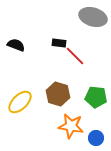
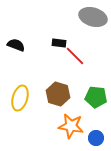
yellow ellipse: moved 4 px up; rotated 30 degrees counterclockwise
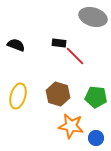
yellow ellipse: moved 2 px left, 2 px up
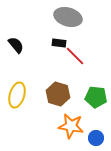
gray ellipse: moved 25 px left
black semicircle: rotated 30 degrees clockwise
yellow ellipse: moved 1 px left, 1 px up
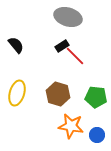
black rectangle: moved 3 px right, 3 px down; rotated 40 degrees counterclockwise
yellow ellipse: moved 2 px up
blue circle: moved 1 px right, 3 px up
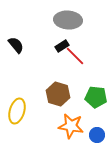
gray ellipse: moved 3 px down; rotated 12 degrees counterclockwise
yellow ellipse: moved 18 px down
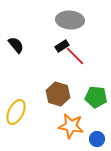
gray ellipse: moved 2 px right
yellow ellipse: moved 1 px left, 1 px down; rotated 10 degrees clockwise
blue circle: moved 4 px down
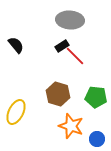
orange star: rotated 10 degrees clockwise
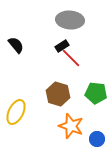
red line: moved 4 px left, 2 px down
green pentagon: moved 4 px up
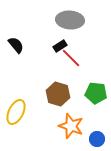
black rectangle: moved 2 px left
